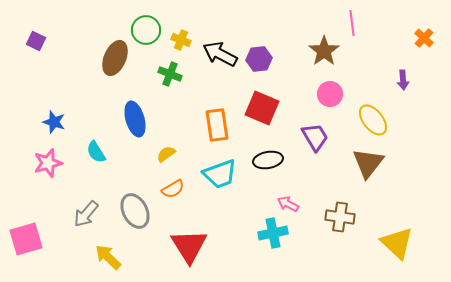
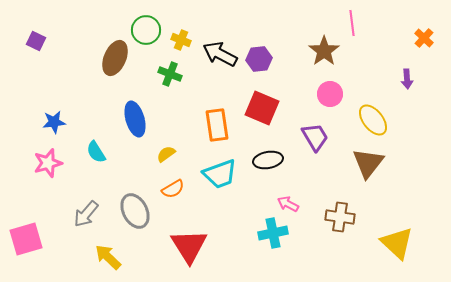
purple arrow: moved 4 px right, 1 px up
blue star: rotated 25 degrees counterclockwise
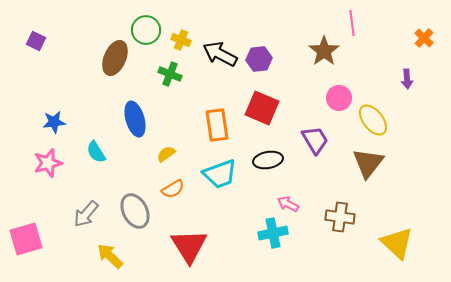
pink circle: moved 9 px right, 4 px down
purple trapezoid: moved 3 px down
yellow arrow: moved 2 px right, 1 px up
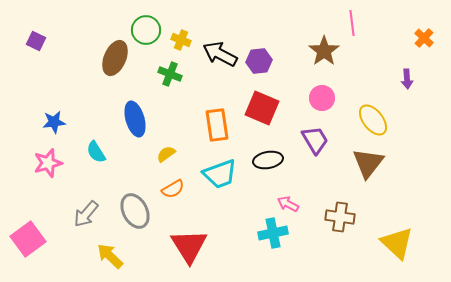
purple hexagon: moved 2 px down
pink circle: moved 17 px left
pink square: moved 2 px right; rotated 20 degrees counterclockwise
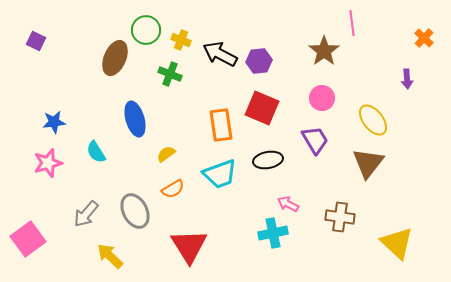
orange rectangle: moved 4 px right
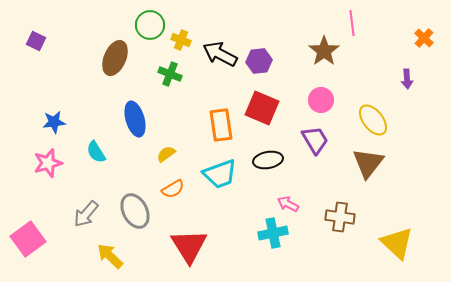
green circle: moved 4 px right, 5 px up
pink circle: moved 1 px left, 2 px down
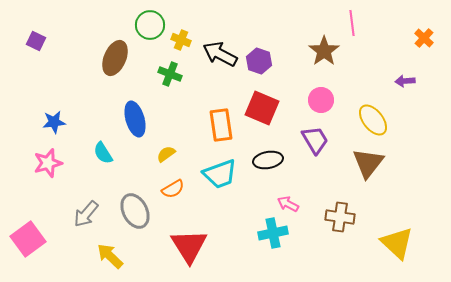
purple hexagon: rotated 25 degrees clockwise
purple arrow: moved 2 px left, 2 px down; rotated 90 degrees clockwise
cyan semicircle: moved 7 px right, 1 px down
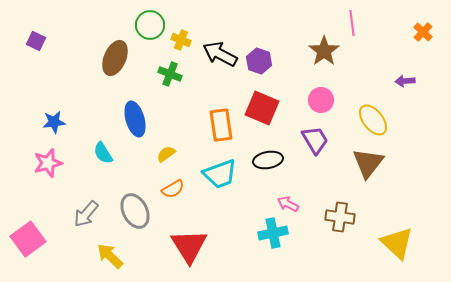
orange cross: moved 1 px left, 6 px up
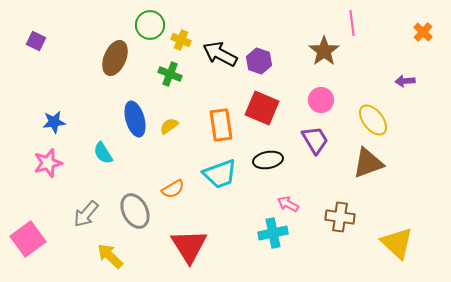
yellow semicircle: moved 3 px right, 28 px up
brown triangle: rotated 32 degrees clockwise
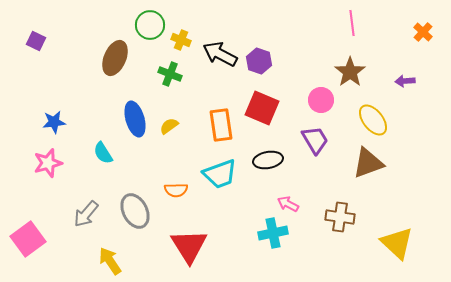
brown star: moved 26 px right, 21 px down
orange semicircle: moved 3 px right, 1 px down; rotated 30 degrees clockwise
yellow arrow: moved 5 px down; rotated 12 degrees clockwise
